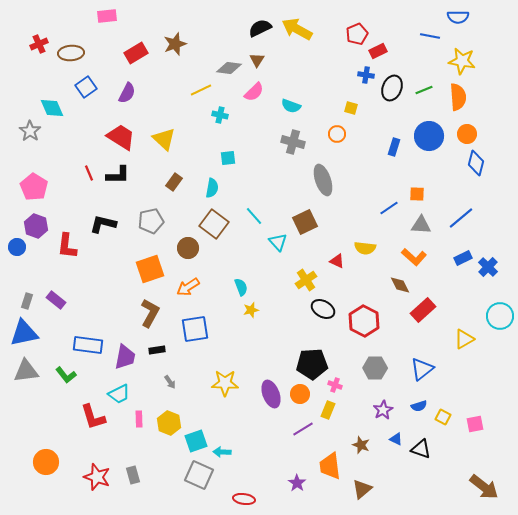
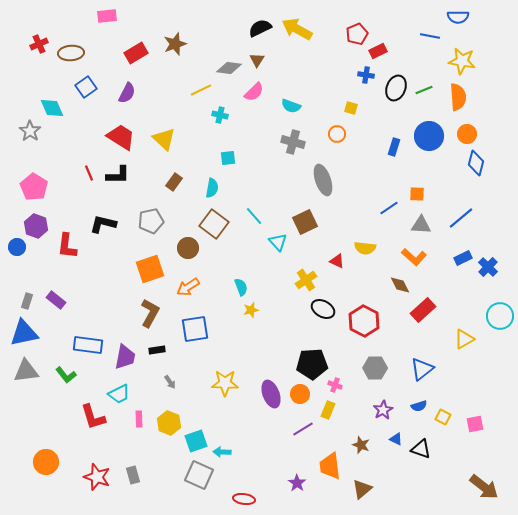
black ellipse at (392, 88): moved 4 px right
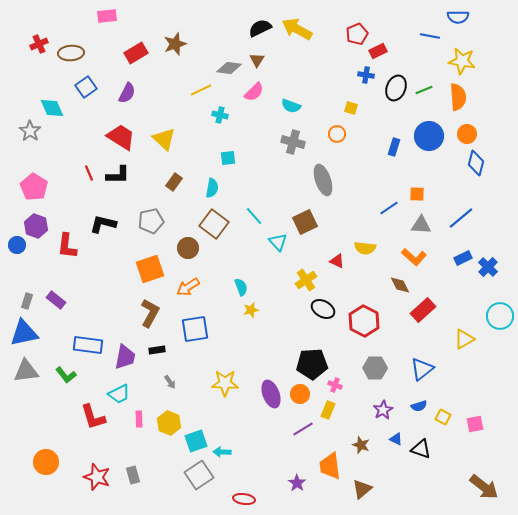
blue circle at (17, 247): moved 2 px up
gray square at (199, 475): rotated 32 degrees clockwise
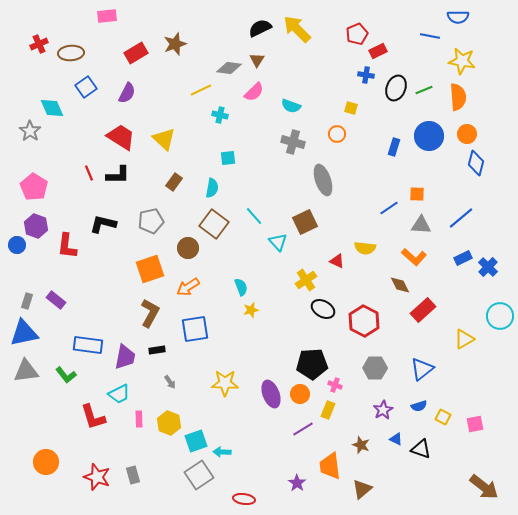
yellow arrow at (297, 29): rotated 16 degrees clockwise
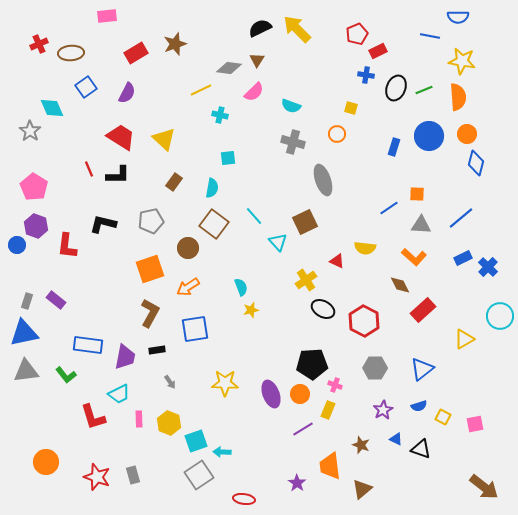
red line at (89, 173): moved 4 px up
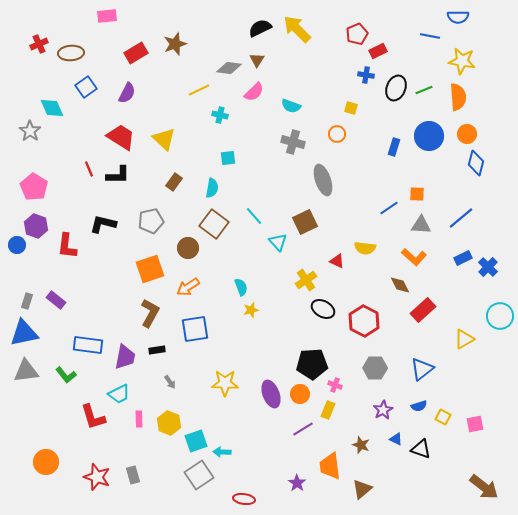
yellow line at (201, 90): moved 2 px left
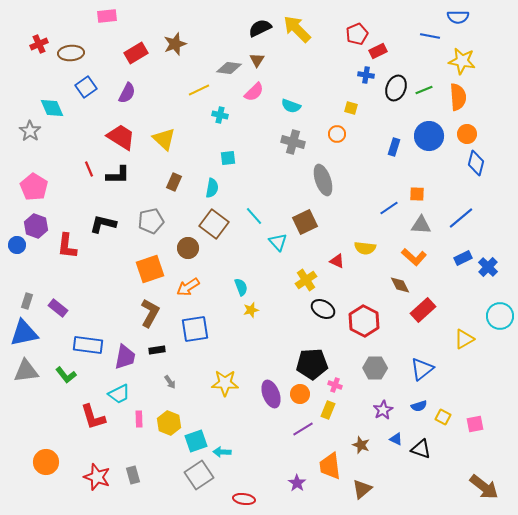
brown rectangle at (174, 182): rotated 12 degrees counterclockwise
purple rectangle at (56, 300): moved 2 px right, 8 px down
